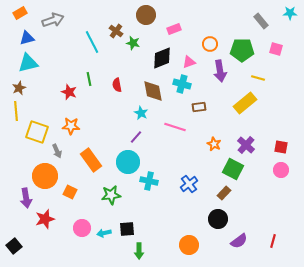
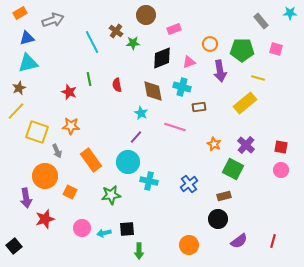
green star at (133, 43): rotated 16 degrees counterclockwise
cyan cross at (182, 84): moved 3 px down
yellow line at (16, 111): rotated 48 degrees clockwise
brown rectangle at (224, 193): moved 3 px down; rotated 32 degrees clockwise
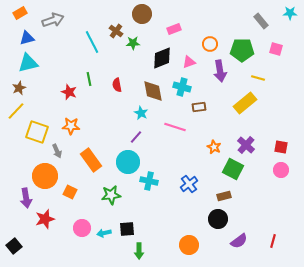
brown circle at (146, 15): moved 4 px left, 1 px up
orange star at (214, 144): moved 3 px down
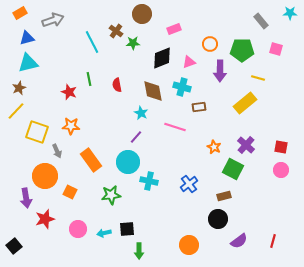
purple arrow at (220, 71): rotated 10 degrees clockwise
pink circle at (82, 228): moved 4 px left, 1 px down
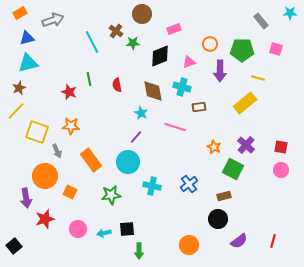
black diamond at (162, 58): moved 2 px left, 2 px up
cyan cross at (149, 181): moved 3 px right, 5 px down
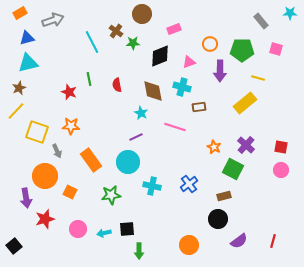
purple line at (136, 137): rotated 24 degrees clockwise
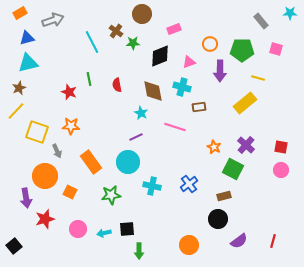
orange rectangle at (91, 160): moved 2 px down
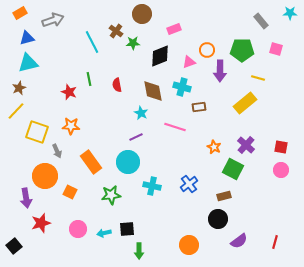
orange circle at (210, 44): moved 3 px left, 6 px down
red star at (45, 219): moved 4 px left, 4 px down
red line at (273, 241): moved 2 px right, 1 px down
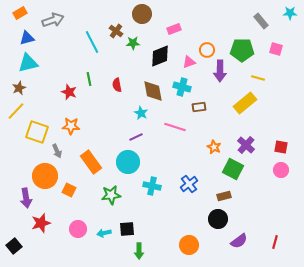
orange square at (70, 192): moved 1 px left, 2 px up
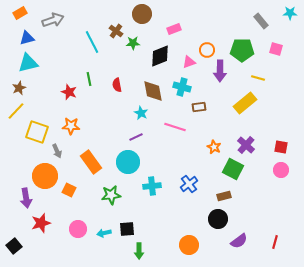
cyan cross at (152, 186): rotated 18 degrees counterclockwise
